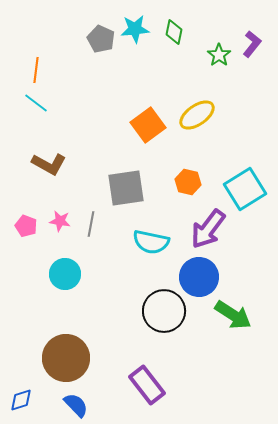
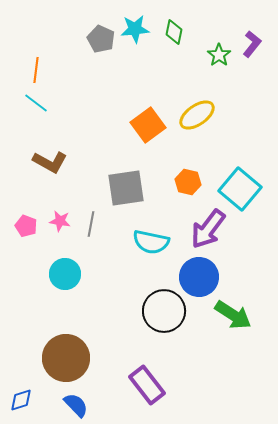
brown L-shape: moved 1 px right, 2 px up
cyan square: moved 5 px left; rotated 18 degrees counterclockwise
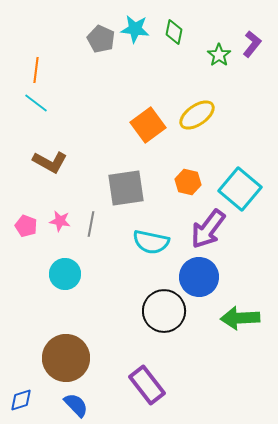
cyan star: rotated 12 degrees clockwise
green arrow: moved 7 px right, 3 px down; rotated 144 degrees clockwise
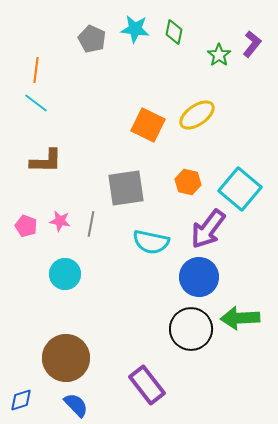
gray pentagon: moved 9 px left
orange square: rotated 28 degrees counterclockwise
brown L-shape: moved 4 px left, 1 px up; rotated 28 degrees counterclockwise
black circle: moved 27 px right, 18 px down
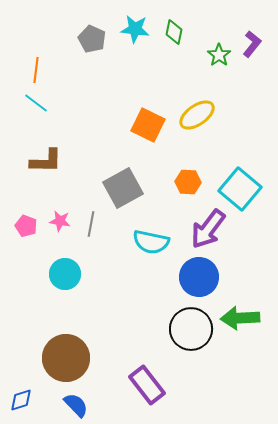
orange hexagon: rotated 10 degrees counterclockwise
gray square: moved 3 px left; rotated 21 degrees counterclockwise
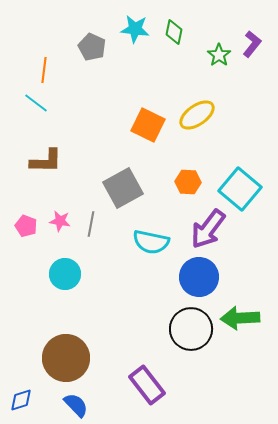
gray pentagon: moved 8 px down
orange line: moved 8 px right
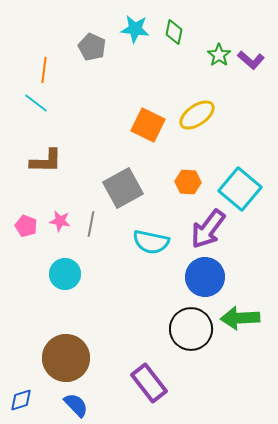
purple L-shape: moved 1 px left, 16 px down; rotated 92 degrees clockwise
blue circle: moved 6 px right
purple rectangle: moved 2 px right, 2 px up
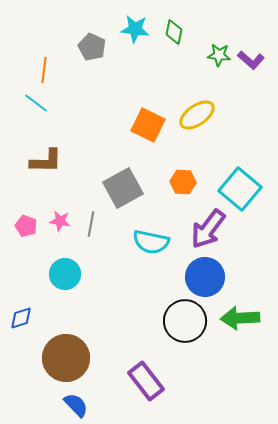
green star: rotated 30 degrees counterclockwise
orange hexagon: moved 5 px left
black circle: moved 6 px left, 8 px up
purple rectangle: moved 3 px left, 2 px up
blue diamond: moved 82 px up
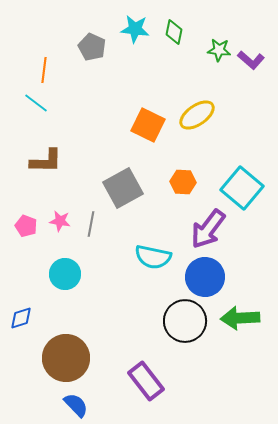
green star: moved 5 px up
cyan square: moved 2 px right, 1 px up
cyan semicircle: moved 2 px right, 15 px down
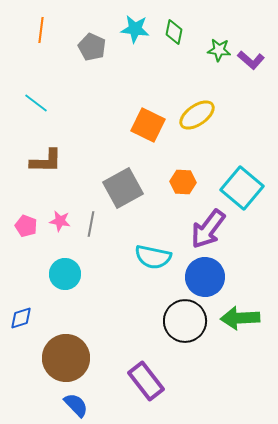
orange line: moved 3 px left, 40 px up
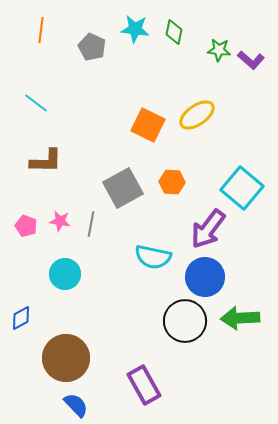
orange hexagon: moved 11 px left
blue diamond: rotated 10 degrees counterclockwise
purple rectangle: moved 2 px left, 4 px down; rotated 9 degrees clockwise
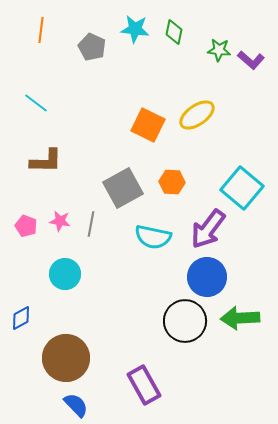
cyan semicircle: moved 20 px up
blue circle: moved 2 px right
